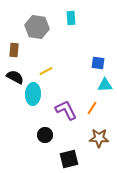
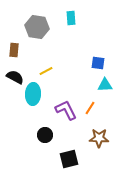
orange line: moved 2 px left
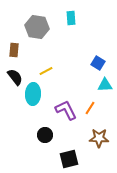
blue square: rotated 24 degrees clockwise
black semicircle: rotated 24 degrees clockwise
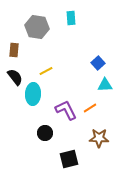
blue square: rotated 16 degrees clockwise
orange line: rotated 24 degrees clockwise
black circle: moved 2 px up
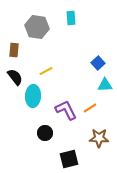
cyan ellipse: moved 2 px down
